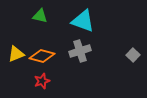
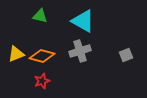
cyan triangle: rotated 10 degrees clockwise
gray square: moved 7 px left; rotated 24 degrees clockwise
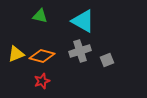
gray square: moved 19 px left, 5 px down
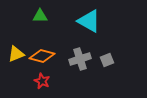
green triangle: rotated 14 degrees counterclockwise
cyan triangle: moved 6 px right
gray cross: moved 8 px down
red star: rotated 28 degrees counterclockwise
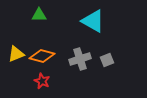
green triangle: moved 1 px left, 1 px up
cyan triangle: moved 4 px right
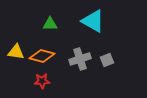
green triangle: moved 11 px right, 9 px down
yellow triangle: moved 2 px up; rotated 30 degrees clockwise
red star: rotated 28 degrees counterclockwise
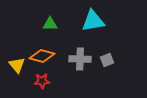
cyan triangle: rotated 40 degrees counterclockwise
yellow triangle: moved 1 px right, 13 px down; rotated 42 degrees clockwise
gray cross: rotated 20 degrees clockwise
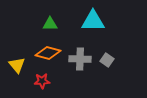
cyan triangle: rotated 10 degrees clockwise
orange diamond: moved 6 px right, 3 px up
gray square: rotated 32 degrees counterclockwise
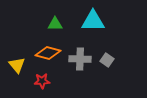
green triangle: moved 5 px right
